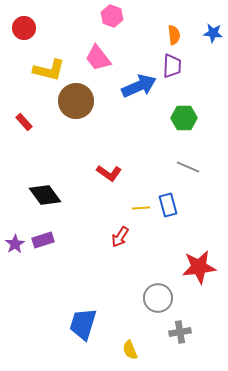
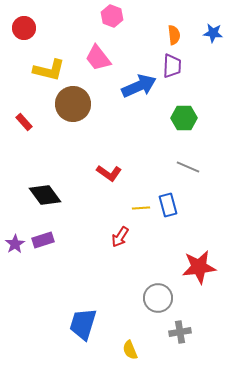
brown circle: moved 3 px left, 3 px down
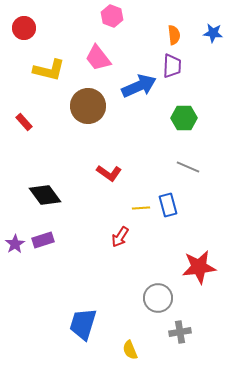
brown circle: moved 15 px right, 2 px down
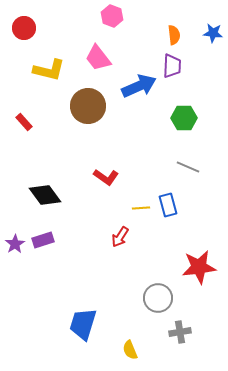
red L-shape: moved 3 px left, 4 px down
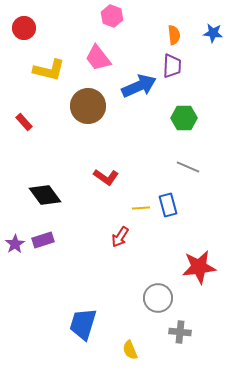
gray cross: rotated 15 degrees clockwise
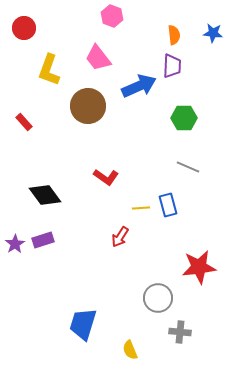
yellow L-shape: rotated 96 degrees clockwise
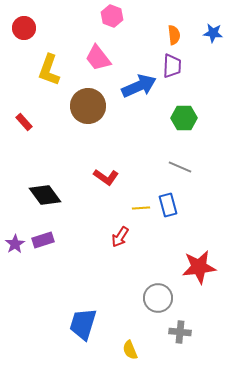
gray line: moved 8 px left
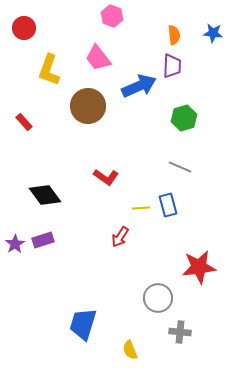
green hexagon: rotated 15 degrees counterclockwise
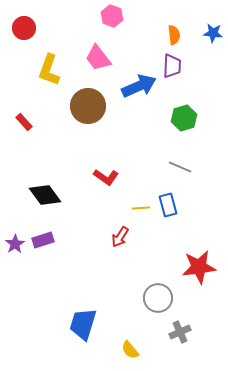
gray cross: rotated 30 degrees counterclockwise
yellow semicircle: rotated 18 degrees counterclockwise
